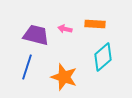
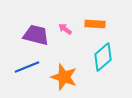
pink arrow: rotated 24 degrees clockwise
blue line: rotated 50 degrees clockwise
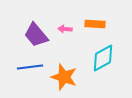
pink arrow: rotated 32 degrees counterclockwise
purple trapezoid: rotated 144 degrees counterclockwise
cyan diamond: moved 1 px down; rotated 12 degrees clockwise
blue line: moved 3 px right; rotated 15 degrees clockwise
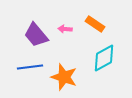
orange rectangle: rotated 30 degrees clockwise
cyan diamond: moved 1 px right
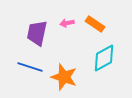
pink arrow: moved 2 px right, 6 px up; rotated 16 degrees counterclockwise
purple trapezoid: moved 1 px right, 2 px up; rotated 52 degrees clockwise
blue line: rotated 25 degrees clockwise
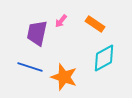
pink arrow: moved 6 px left, 2 px up; rotated 40 degrees counterclockwise
